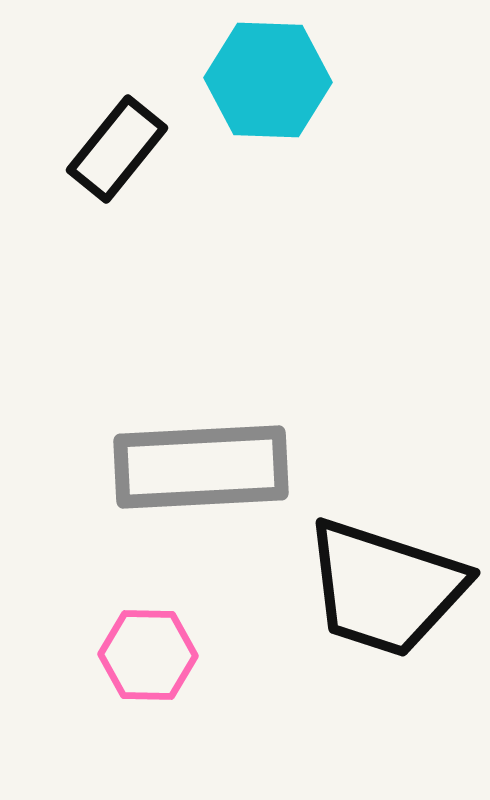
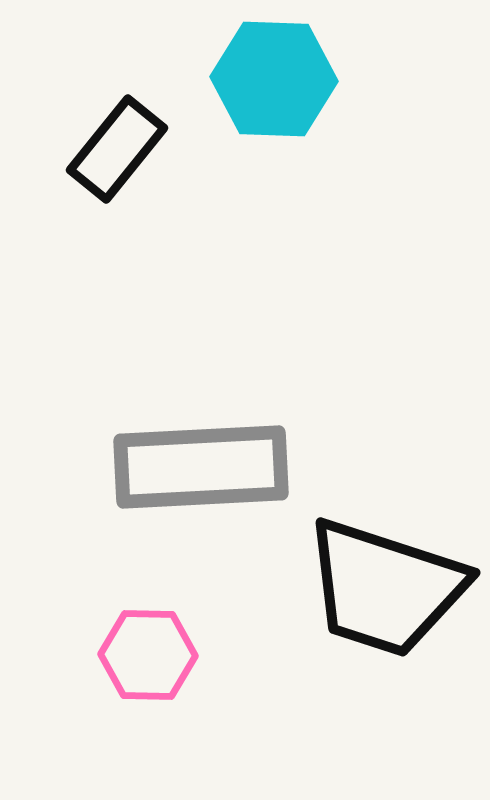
cyan hexagon: moved 6 px right, 1 px up
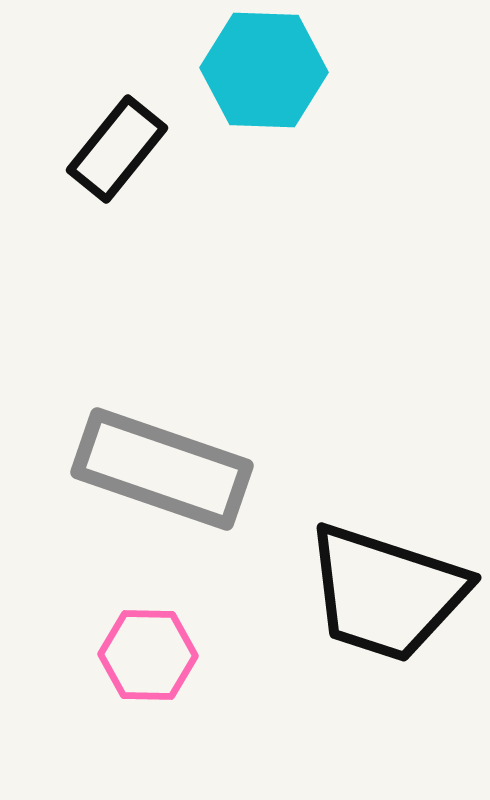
cyan hexagon: moved 10 px left, 9 px up
gray rectangle: moved 39 px left, 2 px down; rotated 22 degrees clockwise
black trapezoid: moved 1 px right, 5 px down
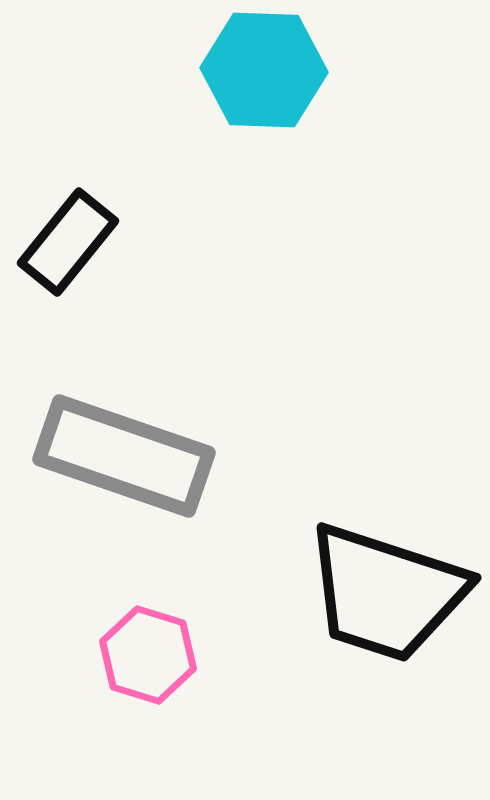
black rectangle: moved 49 px left, 93 px down
gray rectangle: moved 38 px left, 13 px up
pink hexagon: rotated 16 degrees clockwise
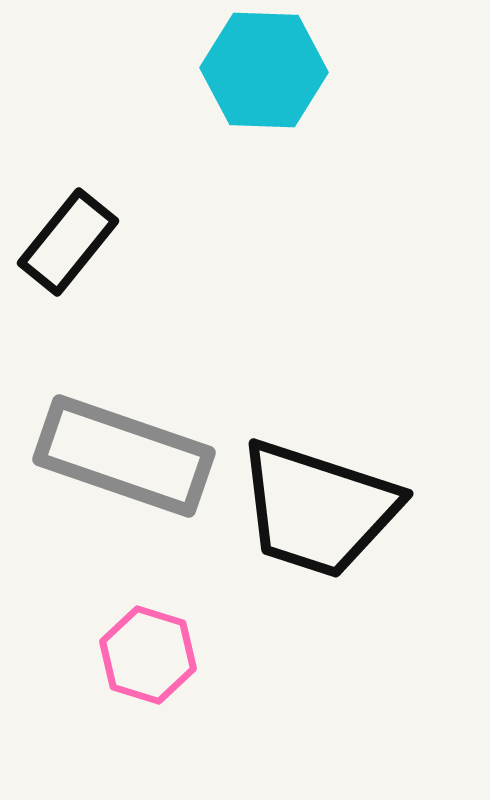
black trapezoid: moved 68 px left, 84 px up
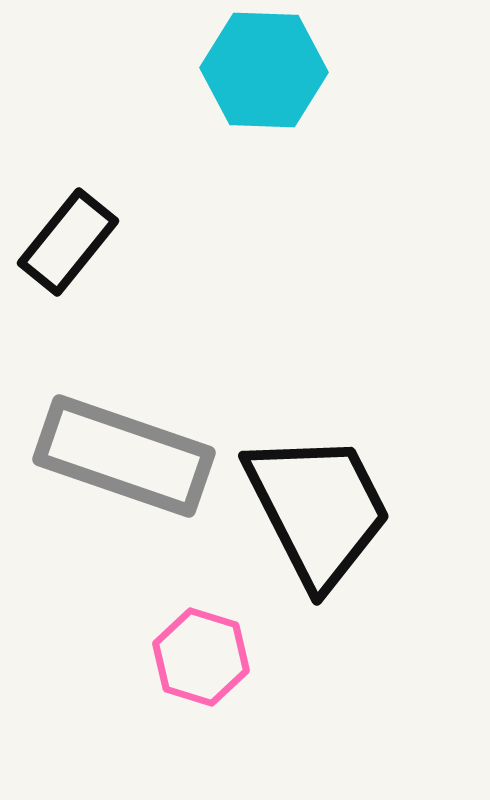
black trapezoid: rotated 135 degrees counterclockwise
pink hexagon: moved 53 px right, 2 px down
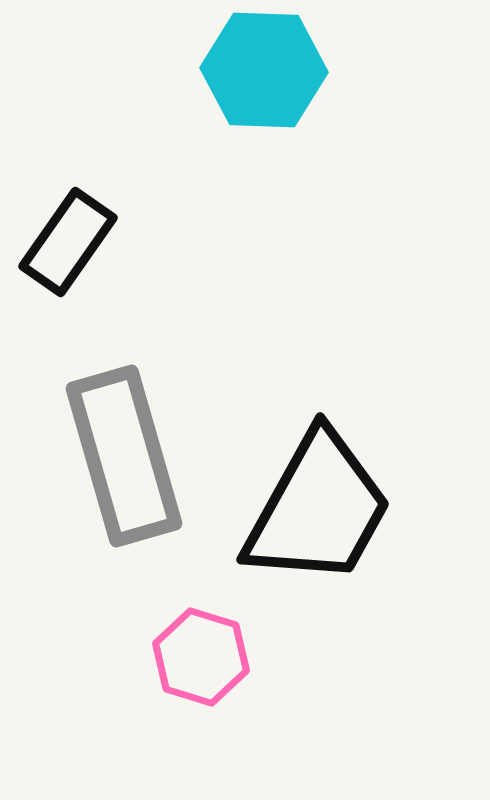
black rectangle: rotated 4 degrees counterclockwise
gray rectangle: rotated 55 degrees clockwise
black trapezoid: rotated 56 degrees clockwise
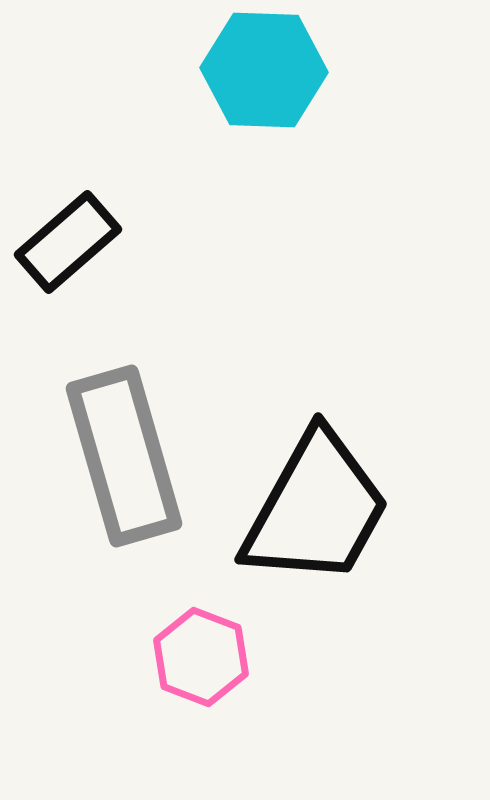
black rectangle: rotated 14 degrees clockwise
black trapezoid: moved 2 px left
pink hexagon: rotated 4 degrees clockwise
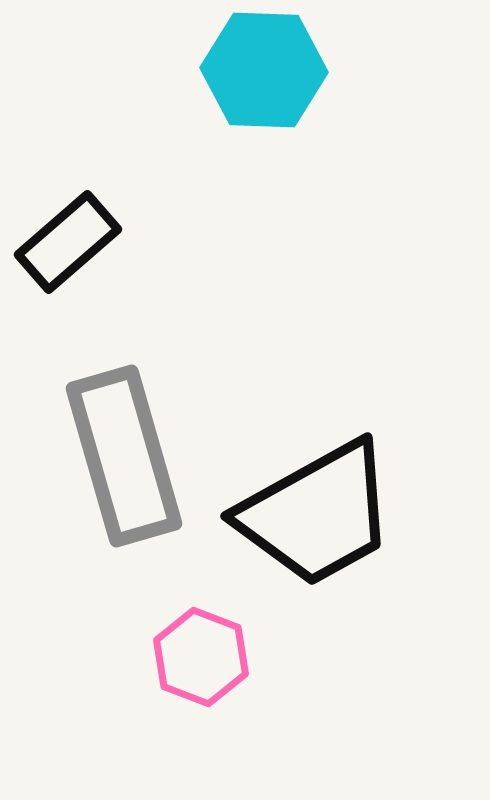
black trapezoid: moved 1 px right, 5 px down; rotated 32 degrees clockwise
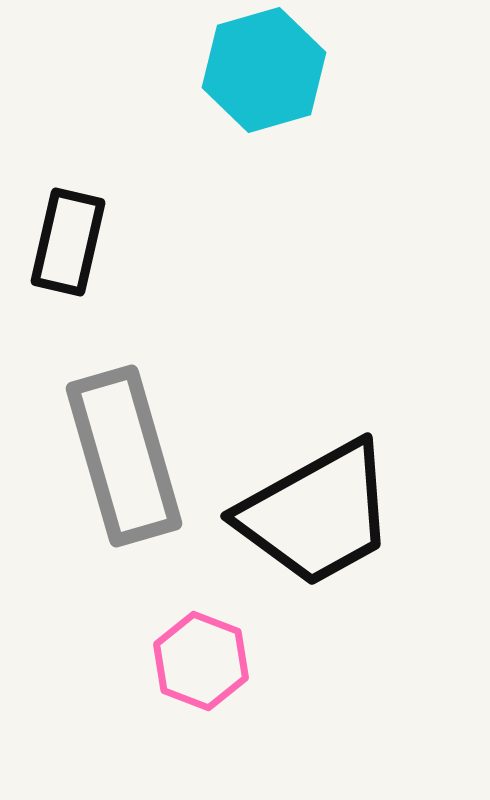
cyan hexagon: rotated 18 degrees counterclockwise
black rectangle: rotated 36 degrees counterclockwise
pink hexagon: moved 4 px down
